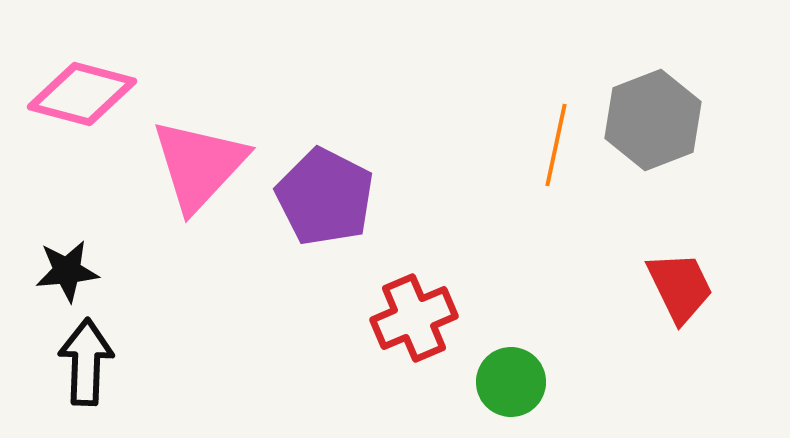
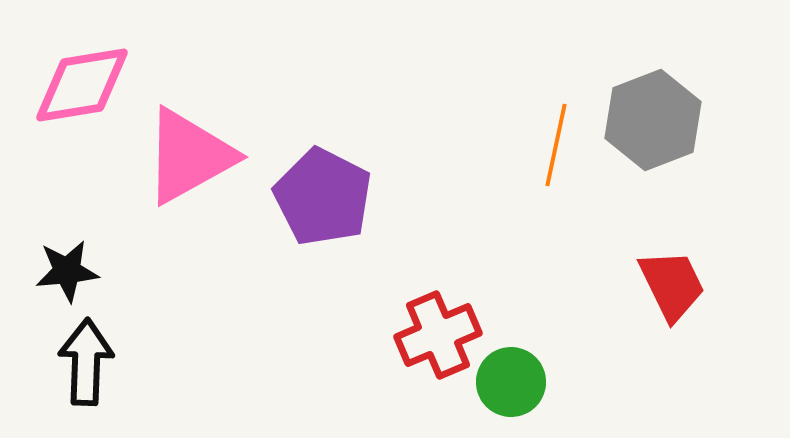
pink diamond: moved 9 px up; rotated 24 degrees counterclockwise
pink triangle: moved 10 px left, 9 px up; rotated 18 degrees clockwise
purple pentagon: moved 2 px left
red trapezoid: moved 8 px left, 2 px up
red cross: moved 24 px right, 17 px down
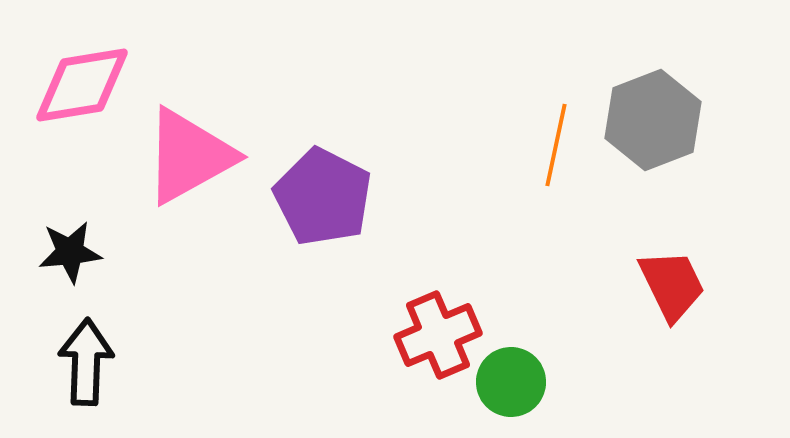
black star: moved 3 px right, 19 px up
